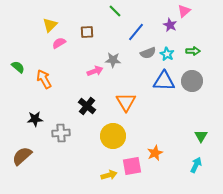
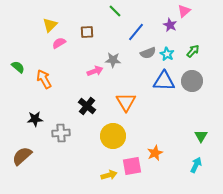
green arrow: rotated 48 degrees counterclockwise
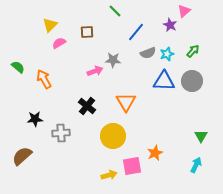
cyan star: rotated 24 degrees clockwise
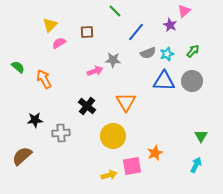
black star: moved 1 px down
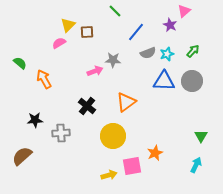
yellow triangle: moved 18 px right
green semicircle: moved 2 px right, 4 px up
orange triangle: rotated 25 degrees clockwise
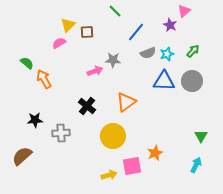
green semicircle: moved 7 px right
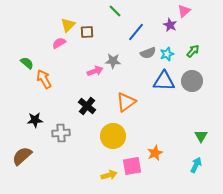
gray star: moved 1 px down
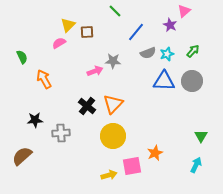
green semicircle: moved 5 px left, 6 px up; rotated 24 degrees clockwise
orange triangle: moved 13 px left, 2 px down; rotated 10 degrees counterclockwise
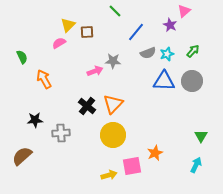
yellow circle: moved 1 px up
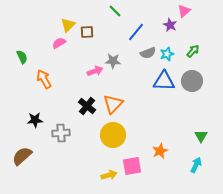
orange star: moved 5 px right, 2 px up
